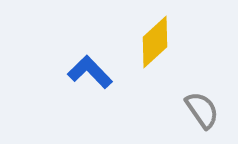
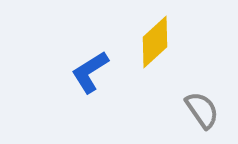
blue L-shape: rotated 78 degrees counterclockwise
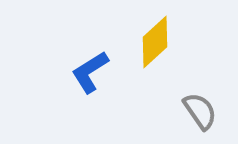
gray semicircle: moved 2 px left, 1 px down
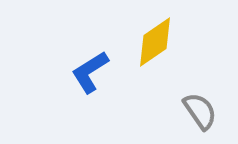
yellow diamond: rotated 8 degrees clockwise
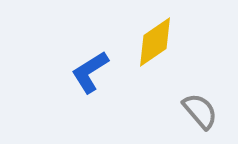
gray semicircle: rotated 6 degrees counterclockwise
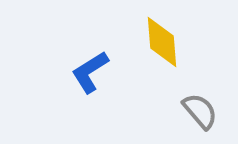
yellow diamond: moved 7 px right; rotated 60 degrees counterclockwise
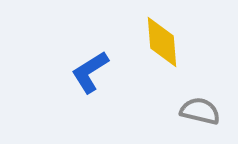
gray semicircle: rotated 36 degrees counterclockwise
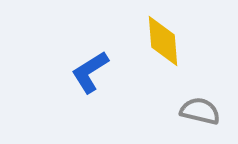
yellow diamond: moved 1 px right, 1 px up
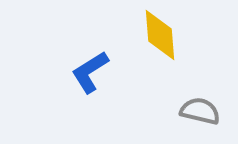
yellow diamond: moved 3 px left, 6 px up
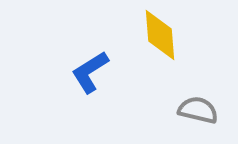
gray semicircle: moved 2 px left, 1 px up
